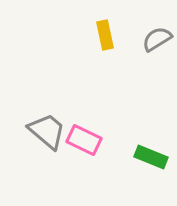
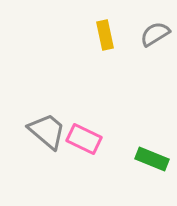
gray semicircle: moved 2 px left, 5 px up
pink rectangle: moved 1 px up
green rectangle: moved 1 px right, 2 px down
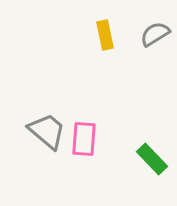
pink rectangle: rotated 68 degrees clockwise
green rectangle: rotated 24 degrees clockwise
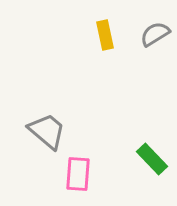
pink rectangle: moved 6 px left, 35 px down
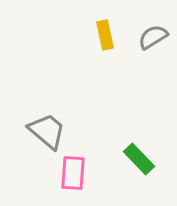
gray semicircle: moved 2 px left, 3 px down
green rectangle: moved 13 px left
pink rectangle: moved 5 px left, 1 px up
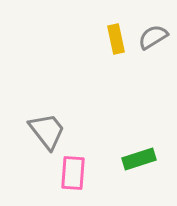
yellow rectangle: moved 11 px right, 4 px down
gray trapezoid: rotated 12 degrees clockwise
green rectangle: rotated 64 degrees counterclockwise
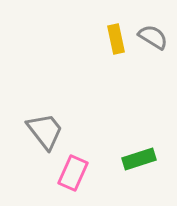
gray semicircle: rotated 64 degrees clockwise
gray trapezoid: moved 2 px left
pink rectangle: rotated 20 degrees clockwise
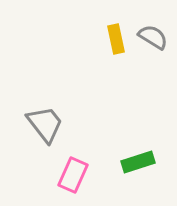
gray trapezoid: moved 7 px up
green rectangle: moved 1 px left, 3 px down
pink rectangle: moved 2 px down
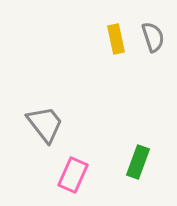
gray semicircle: rotated 40 degrees clockwise
green rectangle: rotated 52 degrees counterclockwise
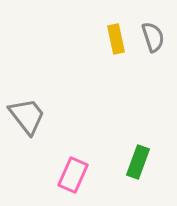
gray trapezoid: moved 18 px left, 8 px up
